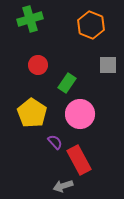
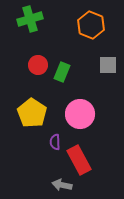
green rectangle: moved 5 px left, 11 px up; rotated 12 degrees counterclockwise
purple semicircle: rotated 140 degrees counterclockwise
gray arrow: moved 1 px left, 1 px up; rotated 30 degrees clockwise
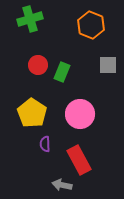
purple semicircle: moved 10 px left, 2 px down
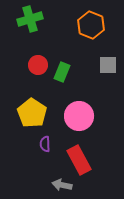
pink circle: moved 1 px left, 2 px down
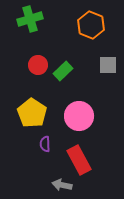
green rectangle: moved 1 px right, 1 px up; rotated 24 degrees clockwise
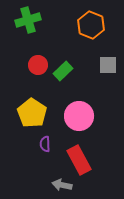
green cross: moved 2 px left, 1 px down
